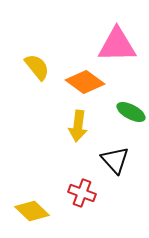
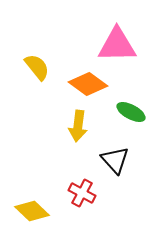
orange diamond: moved 3 px right, 2 px down
red cross: rotated 8 degrees clockwise
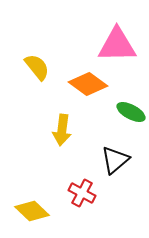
yellow arrow: moved 16 px left, 4 px down
black triangle: rotated 32 degrees clockwise
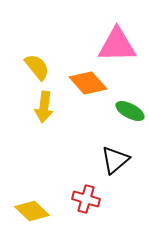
orange diamond: moved 1 px up; rotated 12 degrees clockwise
green ellipse: moved 1 px left, 1 px up
yellow arrow: moved 18 px left, 23 px up
red cross: moved 4 px right, 6 px down; rotated 12 degrees counterclockwise
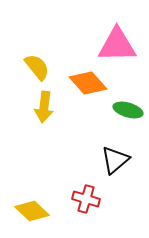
green ellipse: moved 2 px left, 1 px up; rotated 12 degrees counterclockwise
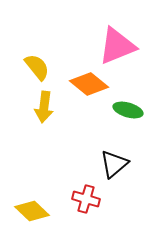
pink triangle: moved 1 px down; rotated 21 degrees counterclockwise
orange diamond: moved 1 px right, 1 px down; rotated 9 degrees counterclockwise
black triangle: moved 1 px left, 4 px down
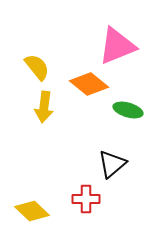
black triangle: moved 2 px left
red cross: rotated 16 degrees counterclockwise
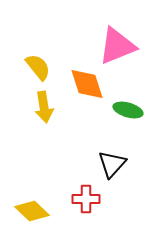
yellow semicircle: moved 1 px right
orange diamond: moved 2 px left; rotated 33 degrees clockwise
yellow arrow: rotated 16 degrees counterclockwise
black triangle: rotated 8 degrees counterclockwise
